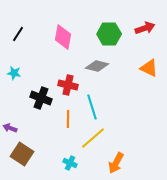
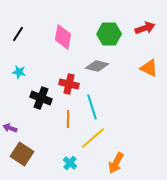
cyan star: moved 5 px right, 1 px up
red cross: moved 1 px right, 1 px up
cyan cross: rotated 16 degrees clockwise
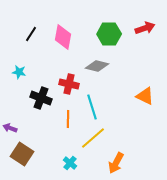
black line: moved 13 px right
orange triangle: moved 4 px left, 28 px down
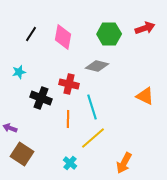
cyan star: rotated 24 degrees counterclockwise
orange arrow: moved 8 px right
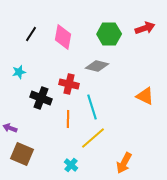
brown square: rotated 10 degrees counterclockwise
cyan cross: moved 1 px right, 2 px down
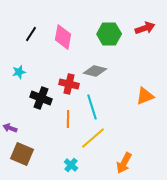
gray diamond: moved 2 px left, 5 px down
orange triangle: rotated 48 degrees counterclockwise
